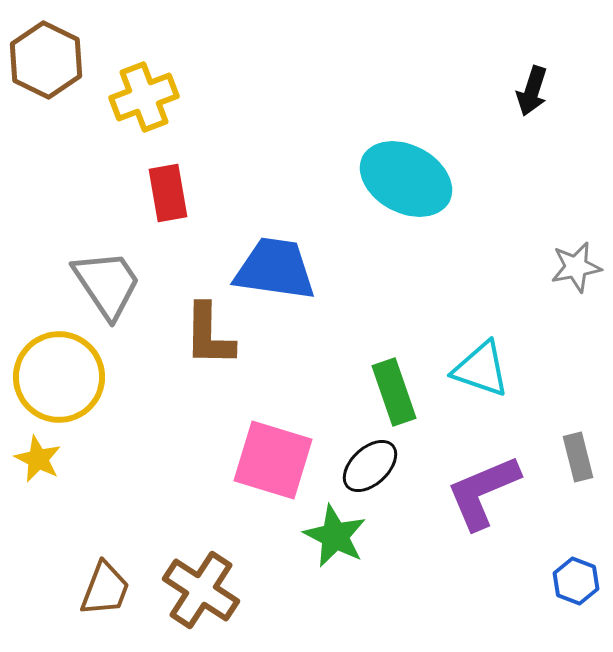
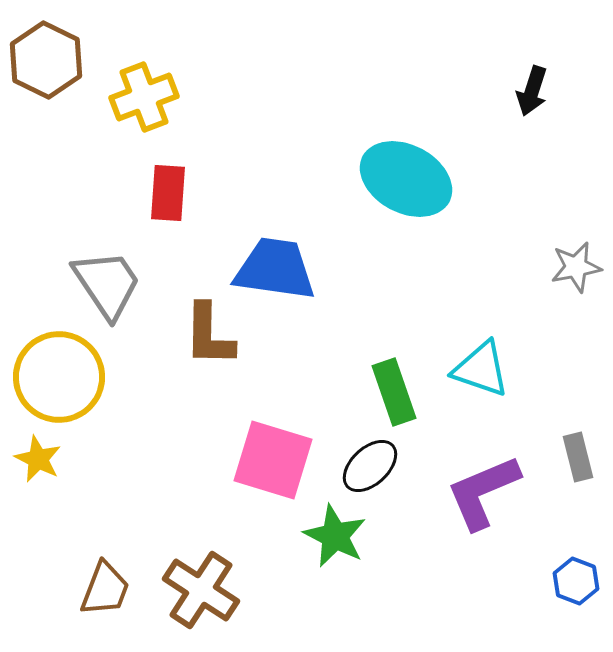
red rectangle: rotated 14 degrees clockwise
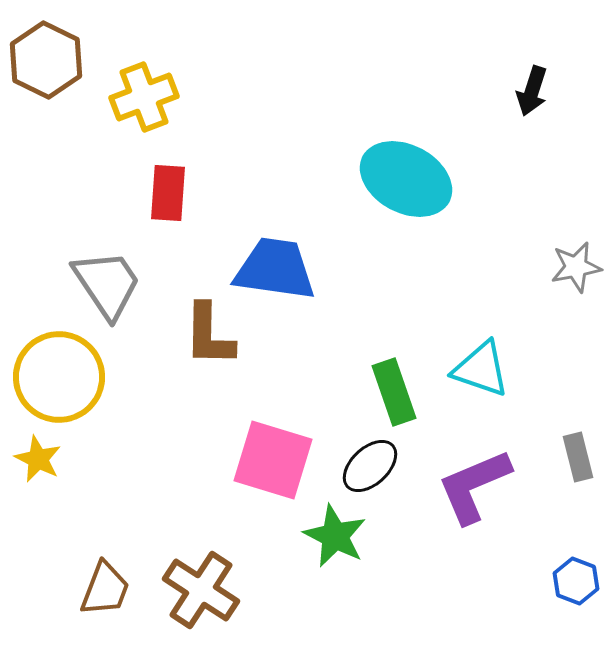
purple L-shape: moved 9 px left, 6 px up
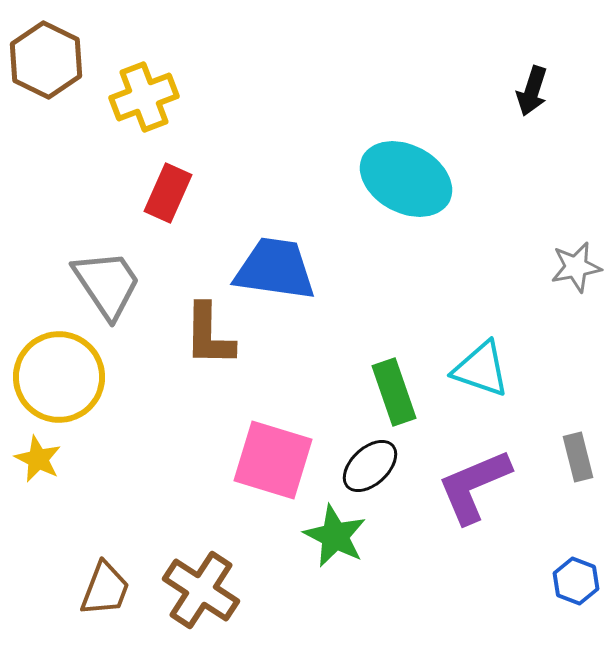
red rectangle: rotated 20 degrees clockwise
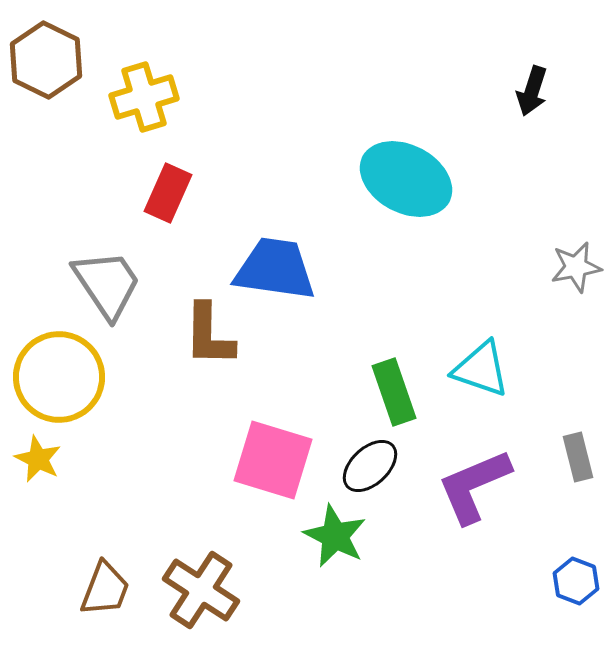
yellow cross: rotated 4 degrees clockwise
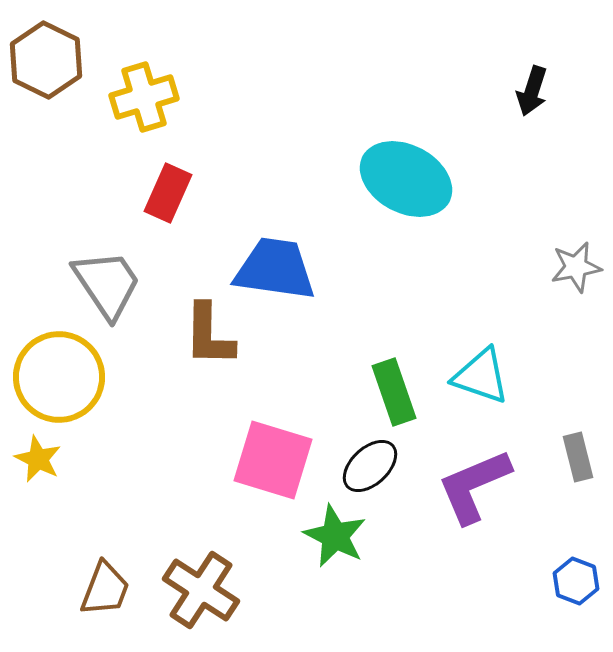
cyan triangle: moved 7 px down
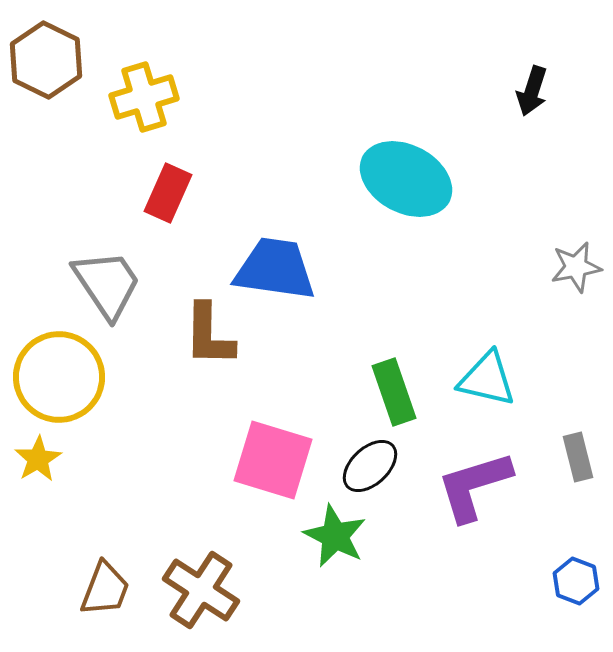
cyan triangle: moved 6 px right, 3 px down; rotated 6 degrees counterclockwise
yellow star: rotated 15 degrees clockwise
purple L-shape: rotated 6 degrees clockwise
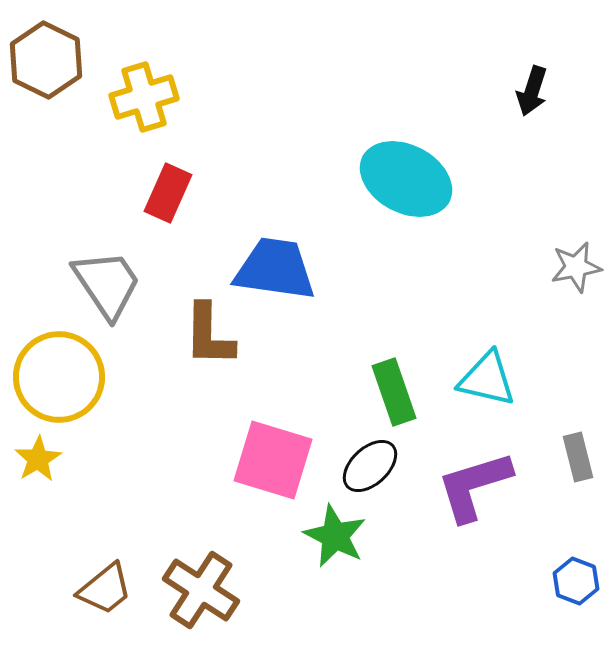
brown trapezoid: rotated 30 degrees clockwise
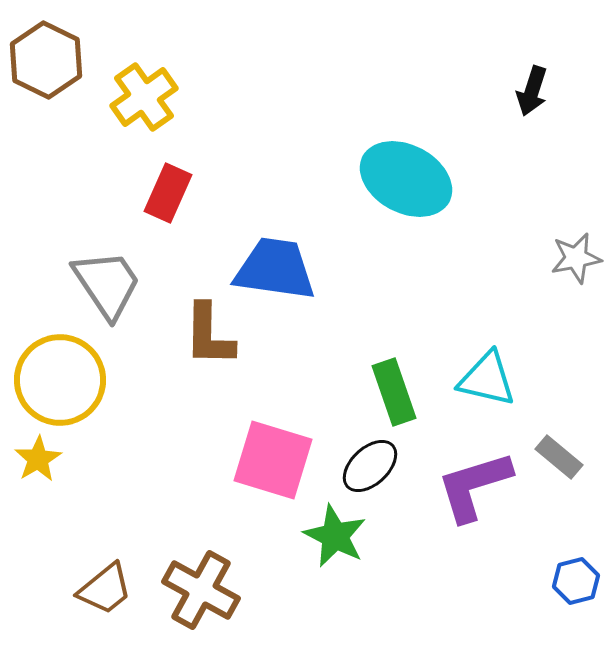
yellow cross: rotated 18 degrees counterclockwise
gray star: moved 9 px up
yellow circle: moved 1 px right, 3 px down
gray rectangle: moved 19 px left; rotated 36 degrees counterclockwise
blue hexagon: rotated 24 degrees clockwise
brown cross: rotated 4 degrees counterclockwise
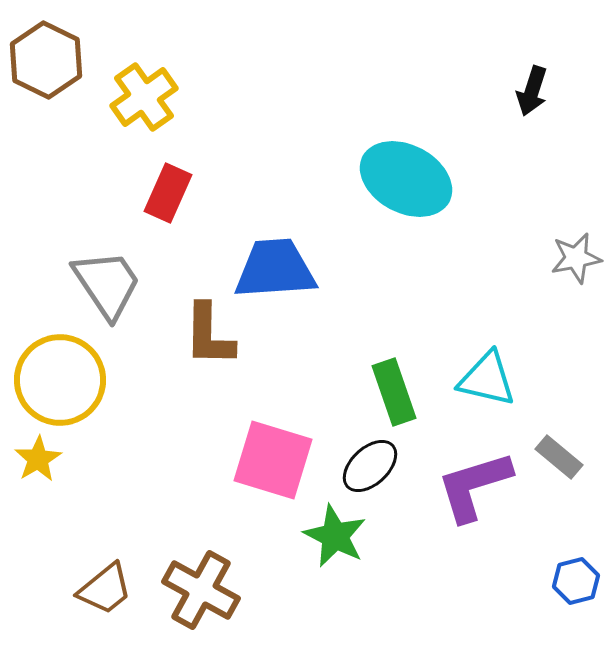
blue trapezoid: rotated 12 degrees counterclockwise
